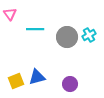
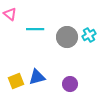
pink triangle: rotated 16 degrees counterclockwise
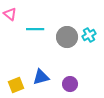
blue triangle: moved 4 px right
yellow square: moved 4 px down
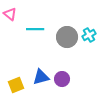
purple circle: moved 8 px left, 5 px up
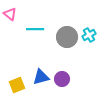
yellow square: moved 1 px right
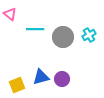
gray circle: moved 4 px left
